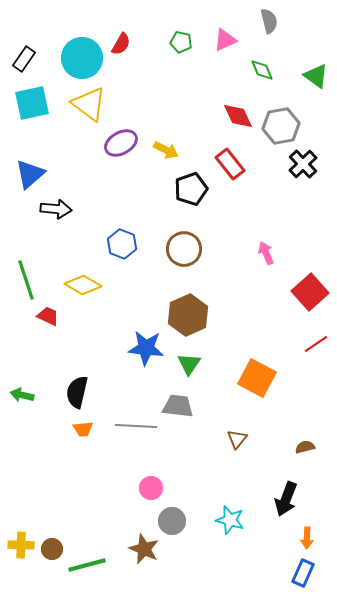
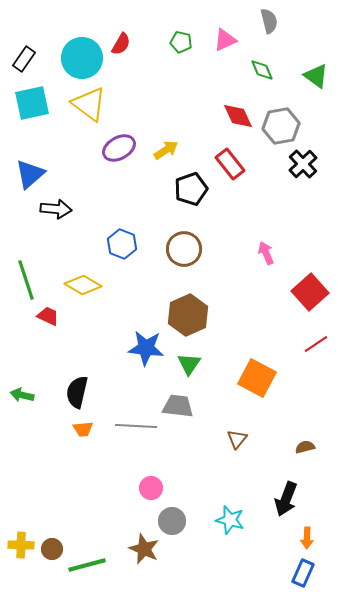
purple ellipse at (121, 143): moved 2 px left, 5 px down
yellow arrow at (166, 150): rotated 60 degrees counterclockwise
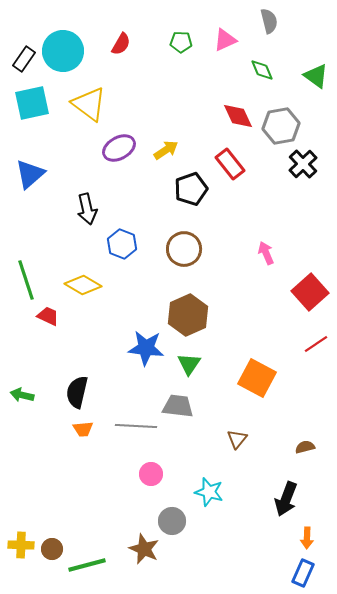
green pentagon at (181, 42): rotated 10 degrees counterclockwise
cyan circle at (82, 58): moved 19 px left, 7 px up
black arrow at (56, 209): moved 31 px right; rotated 72 degrees clockwise
pink circle at (151, 488): moved 14 px up
cyan star at (230, 520): moved 21 px left, 28 px up
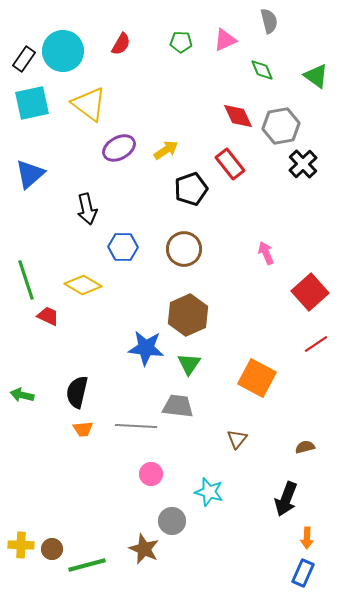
blue hexagon at (122, 244): moved 1 px right, 3 px down; rotated 20 degrees counterclockwise
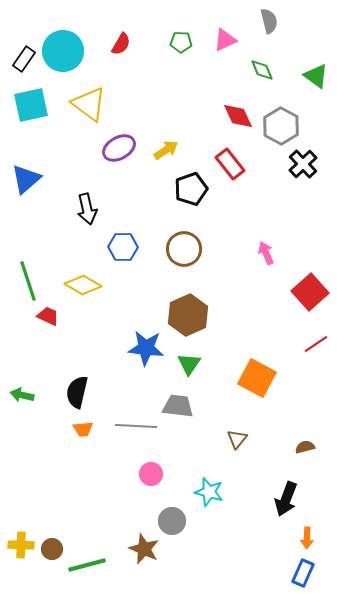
cyan square at (32, 103): moved 1 px left, 2 px down
gray hexagon at (281, 126): rotated 21 degrees counterclockwise
blue triangle at (30, 174): moved 4 px left, 5 px down
green line at (26, 280): moved 2 px right, 1 px down
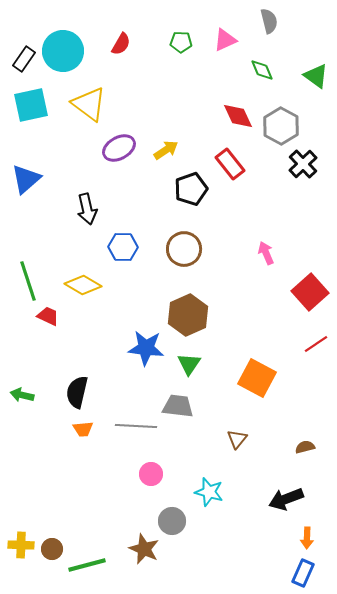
black arrow at (286, 499): rotated 48 degrees clockwise
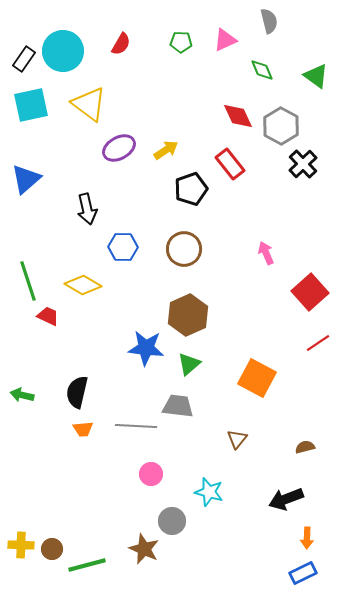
red line at (316, 344): moved 2 px right, 1 px up
green triangle at (189, 364): rotated 15 degrees clockwise
blue rectangle at (303, 573): rotated 40 degrees clockwise
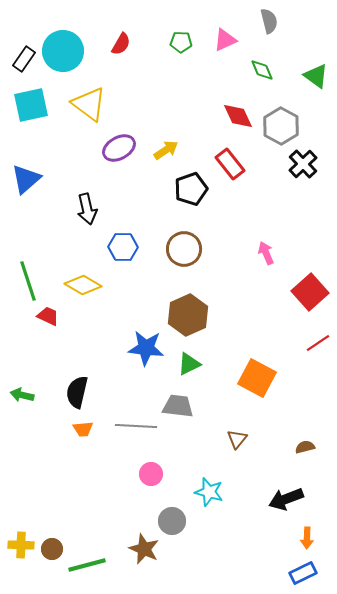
green triangle at (189, 364): rotated 15 degrees clockwise
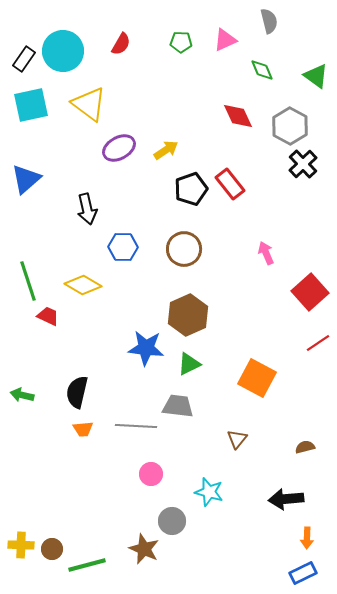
gray hexagon at (281, 126): moved 9 px right
red rectangle at (230, 164): moved 20 px down
black arrow at (286, 499): rotated 16 degrees clockwise
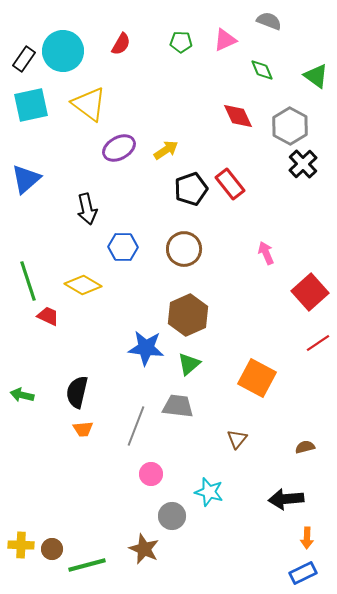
gray semicircle at (269, 21): rotated 55 degrees counterclockwise
green triangle at (189, 364): rotated 15 degrees counterclockwise
gray line at (136, 426): rotated 72 degrees counterclockwise
gray circle at (172, 521): moved 5 px up
